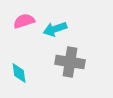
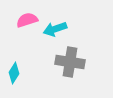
pink semicircle: moved 3 px right, 1 px up
cyan diamond: moved 5 px left; rotated 40 degrees clockwise
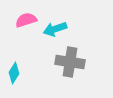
pink semicircle: moved 1 px left
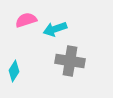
gray cross: moved 1 px up
cyan diamond: moved 2 px up
